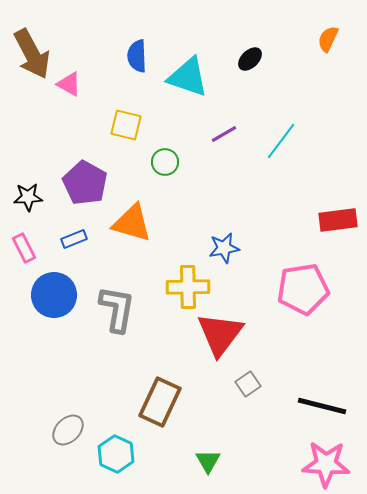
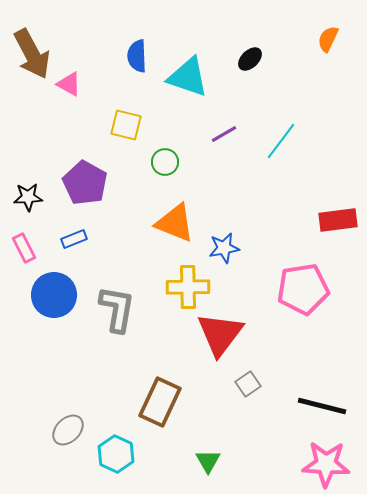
orange triangle: moved 43 px right; rotated 6 degrees clockwise
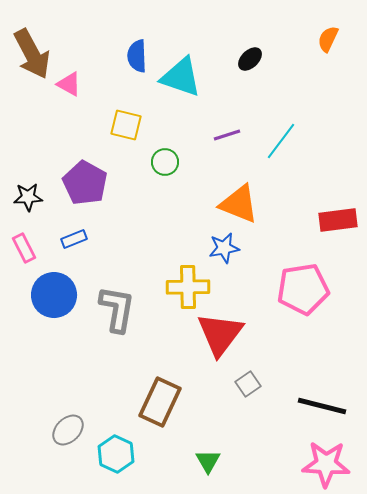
cyan triangle: moved 7 px left
purple line: moved 3 px right, 1 px down; rotated 12 degrees clockwise
orange triangle: moved 64 px right, 19 px up
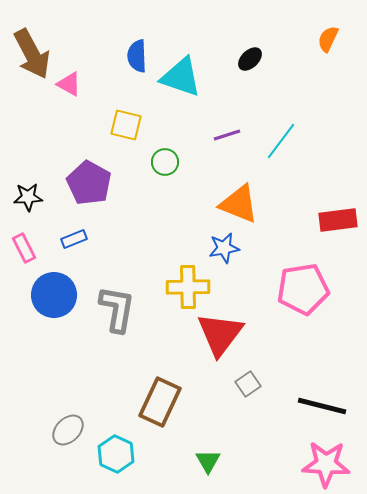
purple pentagon: moved 4 px right
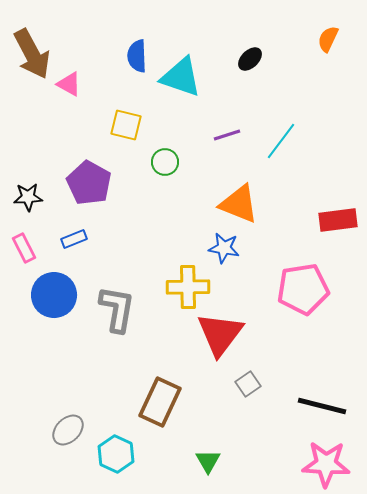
blue star: rotated 20 degrees clockwise
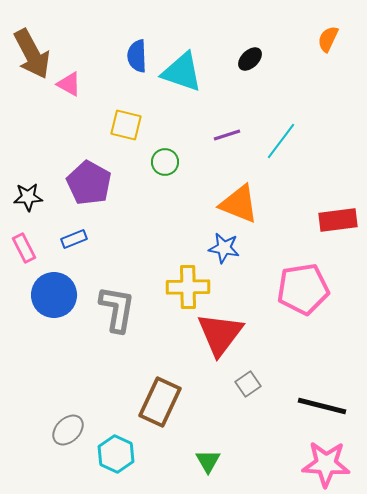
cyan triangle: moved 1 px right, 5 px up
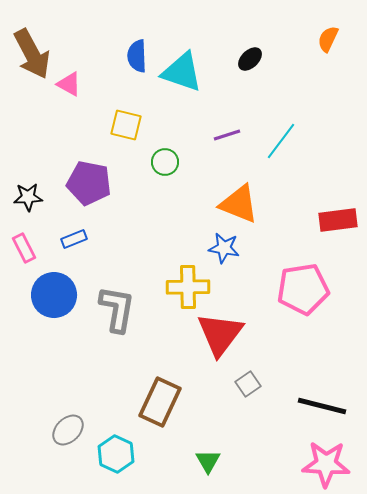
purple pentagon: rotated 18 degrees counterclockwise
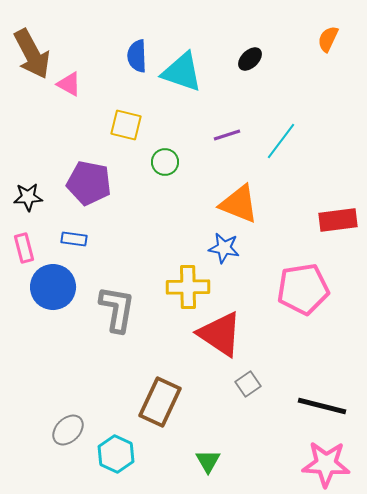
blue rectangle: rotated 30 degrees clockwise
pink rectangle: rotated 12 degrees clockwise
blue circle: moved 1 px left, 8 px up
red triangle: rotated 33 degrees counterclockwise
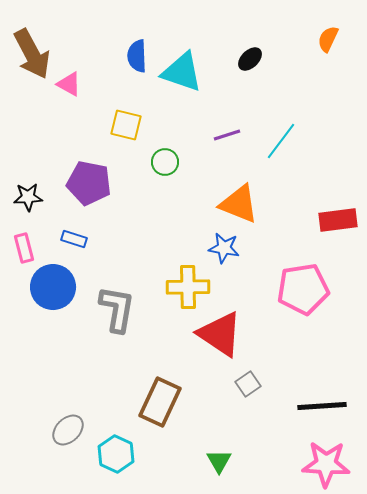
blue rectangle: rotated 10 degrees clockwise
black line: rotated 18 degrees counterclockwise
green triangle: moved 11 px right
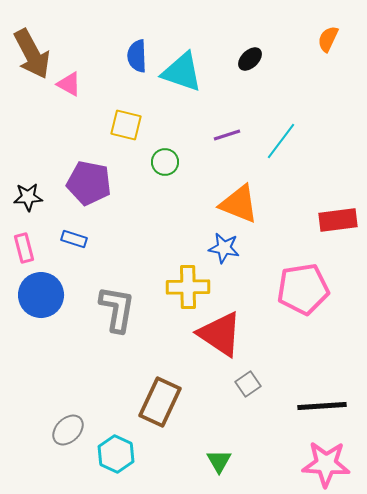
blue circle: moved 12 px left, 8 px down
